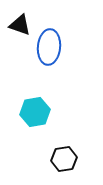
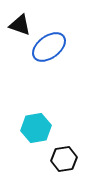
blue ellipse: rotated 48 degrees clockwise
cyan hexagon: moved 1 px right, 16 px down
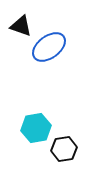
black triangle: moved 1 px right, 1 px down
black hexagon: moved 10 px up
